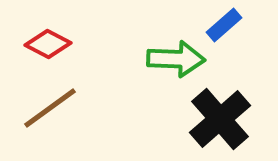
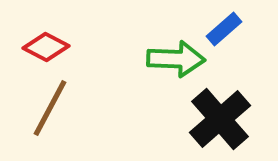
blue rectangle: moved 4 px down
red diamond: moved 2 px left, 3 px down
brown line: rotated 26 degrees counterclockwise
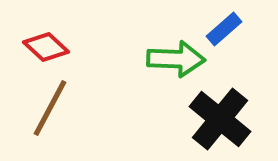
red diamond: rotated 15 degrees clockwise
black cross: rotated 10 degrees counterclockwise
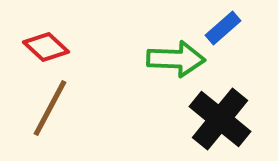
blue rectangle: moved 1 px left, 1 px up
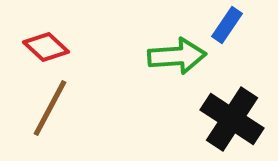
blue rectangle: moved 4 px right, 3 px up; rotated 15 degrees counterclockwise
green arrow: moved 1 px right, 3 px up; rotated 6 degrees counterclockwise
black cross: moved 12 px right; rotated 6 degrees counterclockwise
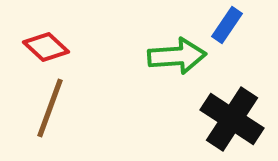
brown line: rotated 8 degrees counterclockwise
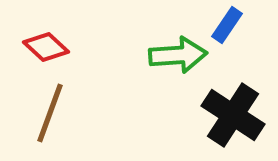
green arrow: moved 1 px right, 1 px up
brown line: moved 5 px down
black cross: moved 1 px right, 4 px up
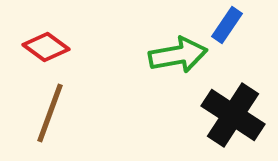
red diamond: rotated 6 degrees counterclockwise
green arrow: rotated 6 degrees counterclockwise
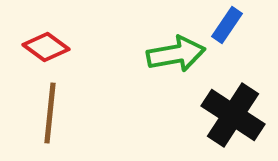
green arrow: moved 2 px left, 1 px up
brown line: rotated 14 degrees counterclockwise
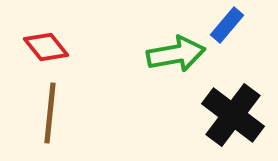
blue rectangle: rotated 6 degrees clockwise
red diamond: rotated 15 degrees clockwise
black cross: rotated 4 degrees clockwise
